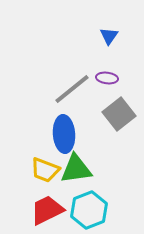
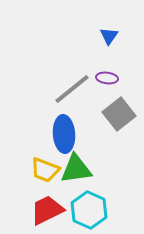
cyan hexagon: rotated 15 degrees counterclockwise
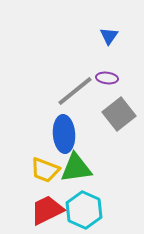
gray line: moved 3 px right, 2 px down
green triangle: moved 1 px up
cyan hexagon: moved 5 px left
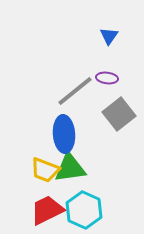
green triangle: moved 6 px left
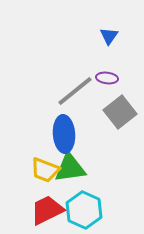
gray square: moved 1 px right, 2 px up
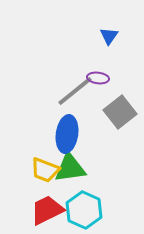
purple ellipse: moved 9 px left
blue ellipse: moved 3 px right; rotated 12 degrees clockwise
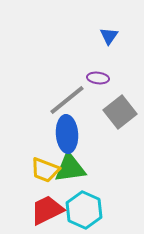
gray line: moved 8 px left, 9 px down
blue ellipse: rotated 12 degrees counterclockwise
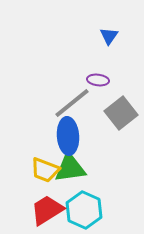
purple ellipse: moved 2 px down
gray line: moved 5 px right, 3 px down
gray square: moved 1 px right, 1 px down
blue ellipse: moved 1 px right, 2 px down
red trapezoid: rotated 6 degrees counterclockwise
